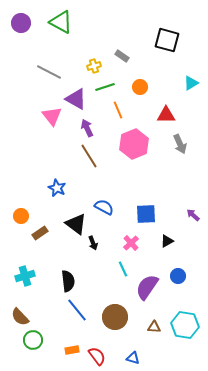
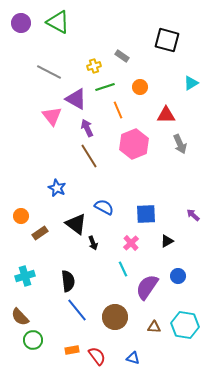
green triangle at (61, 22): moved 3 px left
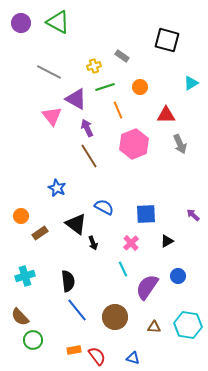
cyan hexagon at (185, 325): moved 3 px right
orange rectangle at (72, 350): moved 2 px right
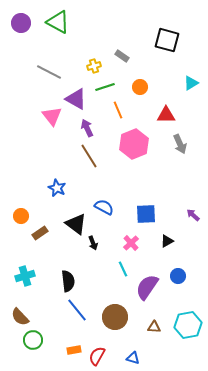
cyan hexagon at (188, 325): rotated 20 degrees counterclockwise
red semicircle at (97, 356): rotated 114 degrees counterclockwise
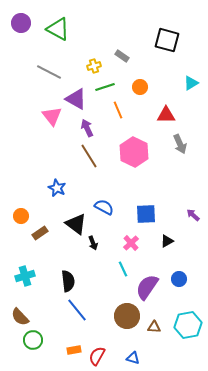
green triangle at (58, 22): moved 7 px down
pink hexagon at (134, 144): moved 8 px down; rotated 12 degrees counterclockwise
blue circle at (178, 276): moved 1 px right, 3 px down
brown circle at (115, 317): moved 12 px right, 1 px up
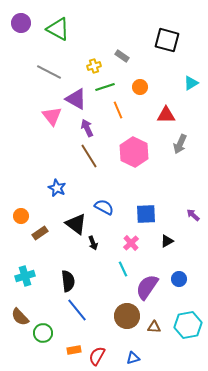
gray arrow at (180, 144): rotated 48 degrees clockwise
green circle at (33, 340): moved 10 px right, 7 px up
blue triangle at (133, 358): rotated 32 degrees counterclockwise
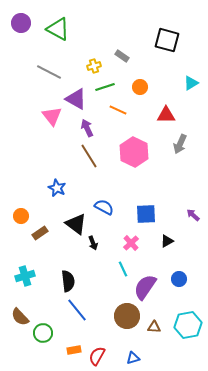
orange line at (118, 110): rotated 42 degrees counterclockwise
purple semicircle at (147, 287): moved 2 px left
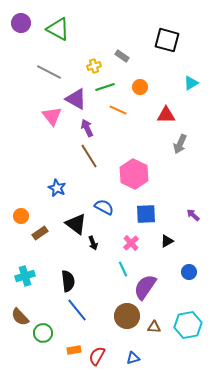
pink hexagon at (134, 152): moved 22 px down
blue circle at (179, 279): moved 10 px right, 7 px up
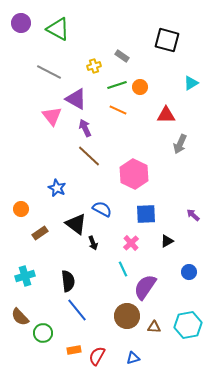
green line at (105, 87): moved 12 px right, 2 px up
purple arrow at (87, 128): moved 2 px left
brown line at (89, 156): rotated 15 degrees counterclockwise
blue semicircle at (104, 207): moved 2 px left, 2 px down
orange circle at (21, 216): moved 7 px up
